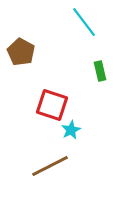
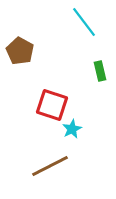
brown pentagon: moved 1 px left, 1 px up
cyan star: moved 1 px right, 1 px up
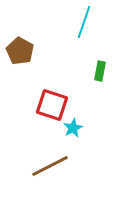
cyan line: rotated 56 degrees clockwise
green rectangle: rotated 24 degrees clockwise
cyan star: moved 1 px right, 1 px up
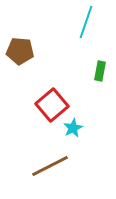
cyan line: moved 2 px right
brown pentagon: rotated 24 degrees counterclockwise
red square: rotated 32 degrees clockwise
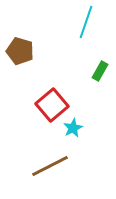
brown pentagon: rotated 12 degrees clockwise
green rectangle: rotated 18 degrees clockwise
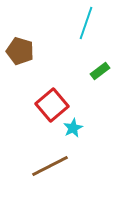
cyan line: moved 1 px down
green rectangle: rotated 24 degrees clockwise
